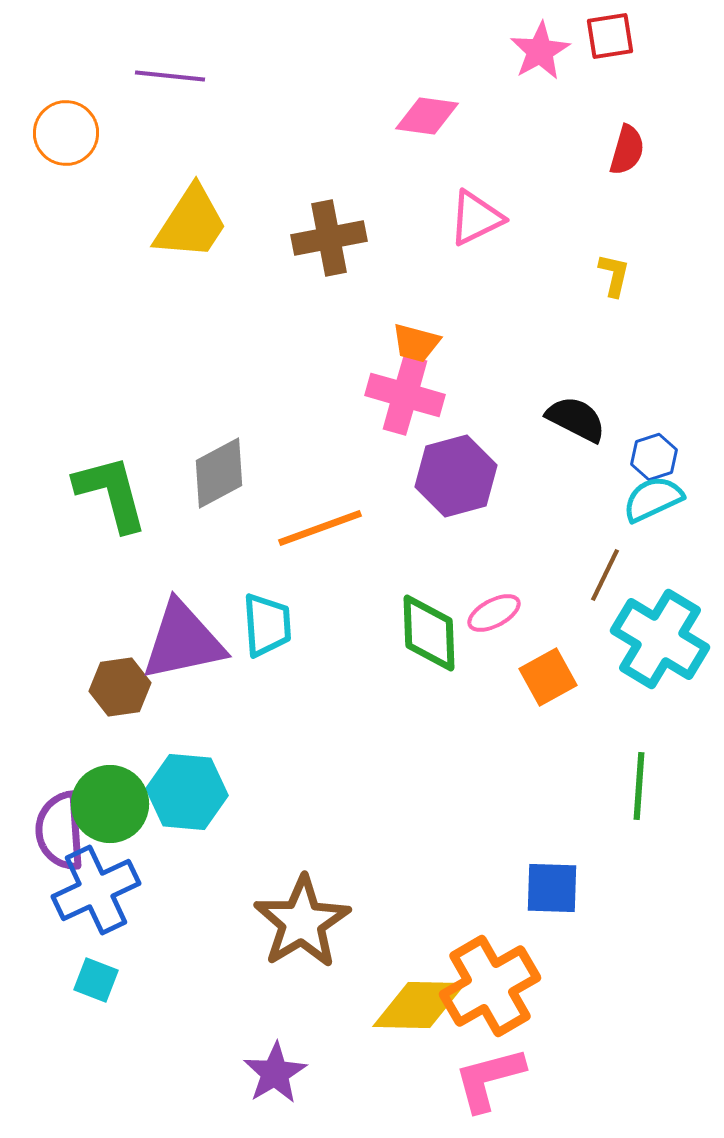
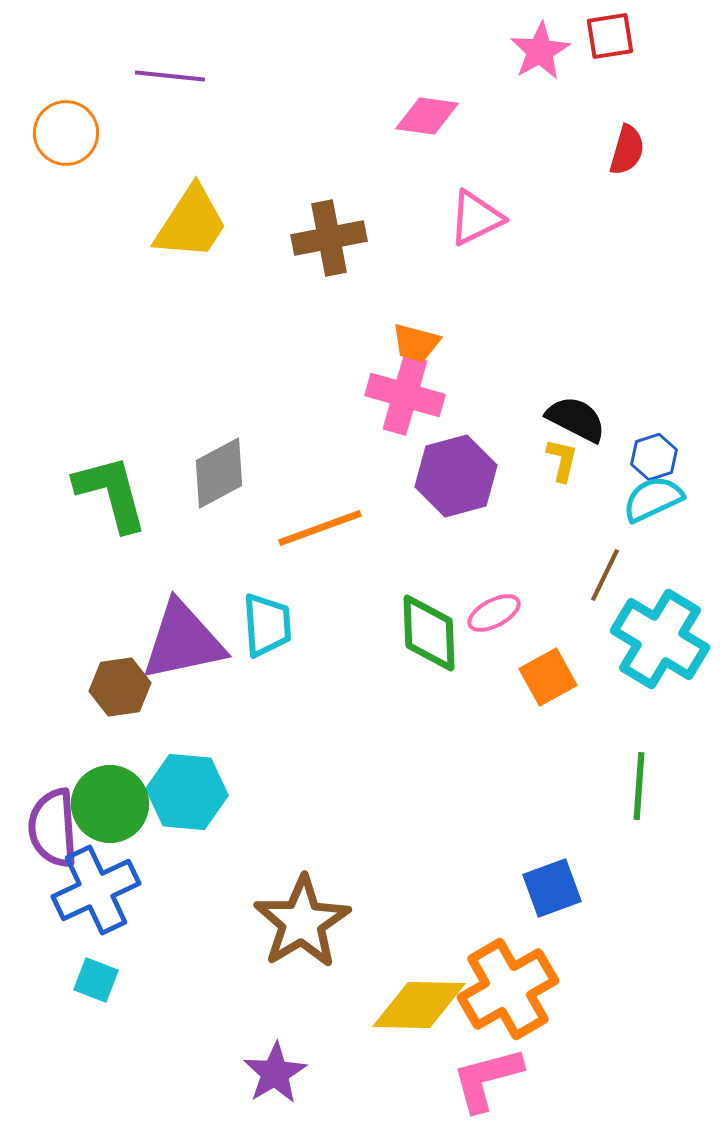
yellow L-shape: moved 52 px left, 185 px down
purple semicircle: moved 7 px left, 3 px up
blue square: rotated 22 degrees counterclockwise
orange cross: moved 18 px right, 3 px down
pink L-shape: moved 2 px left
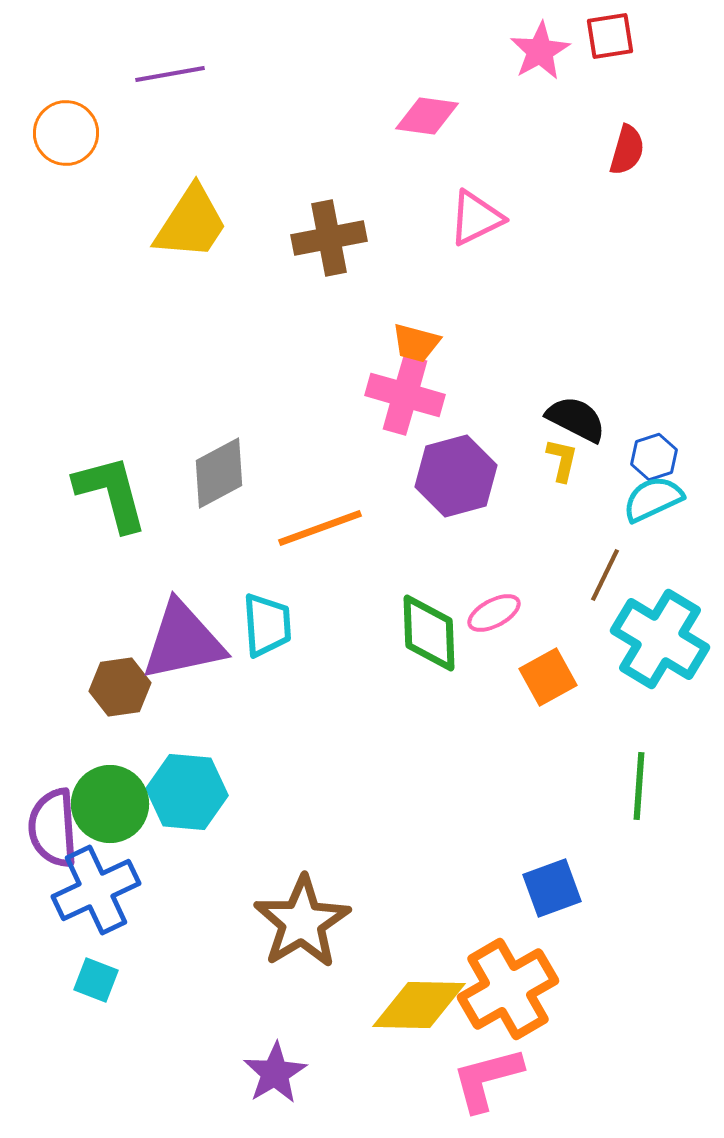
purple line: moved 2 px up; rotated 16 degrees counterclockwise
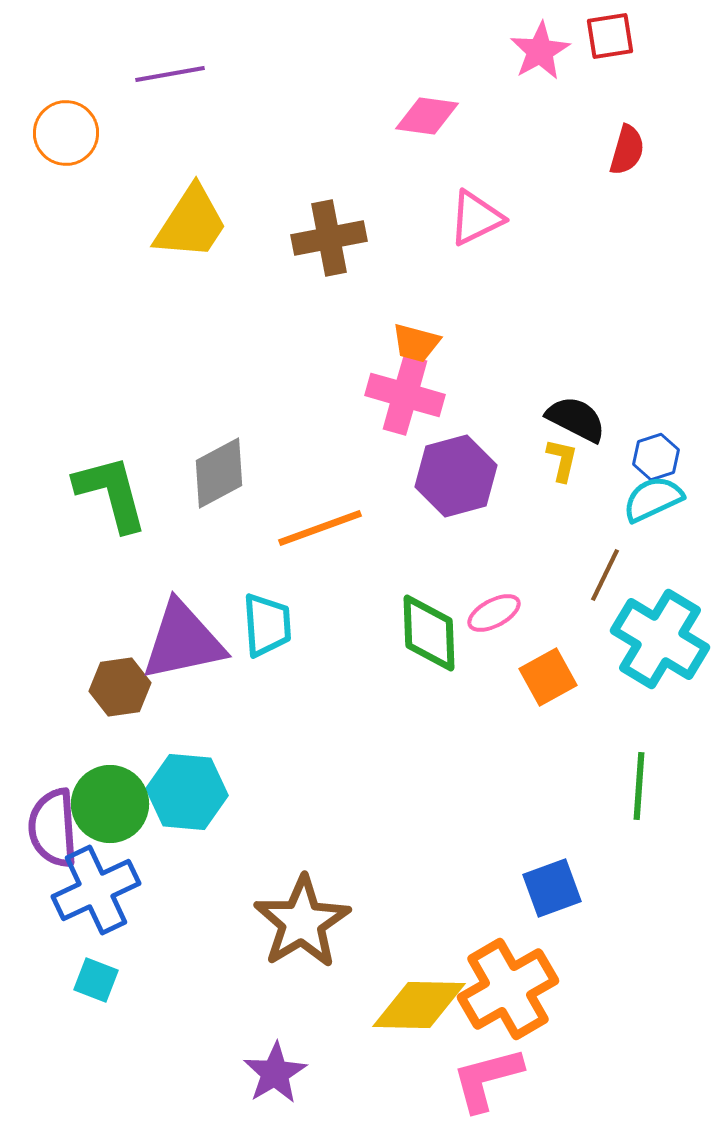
blue hexagon: moved 2 px right
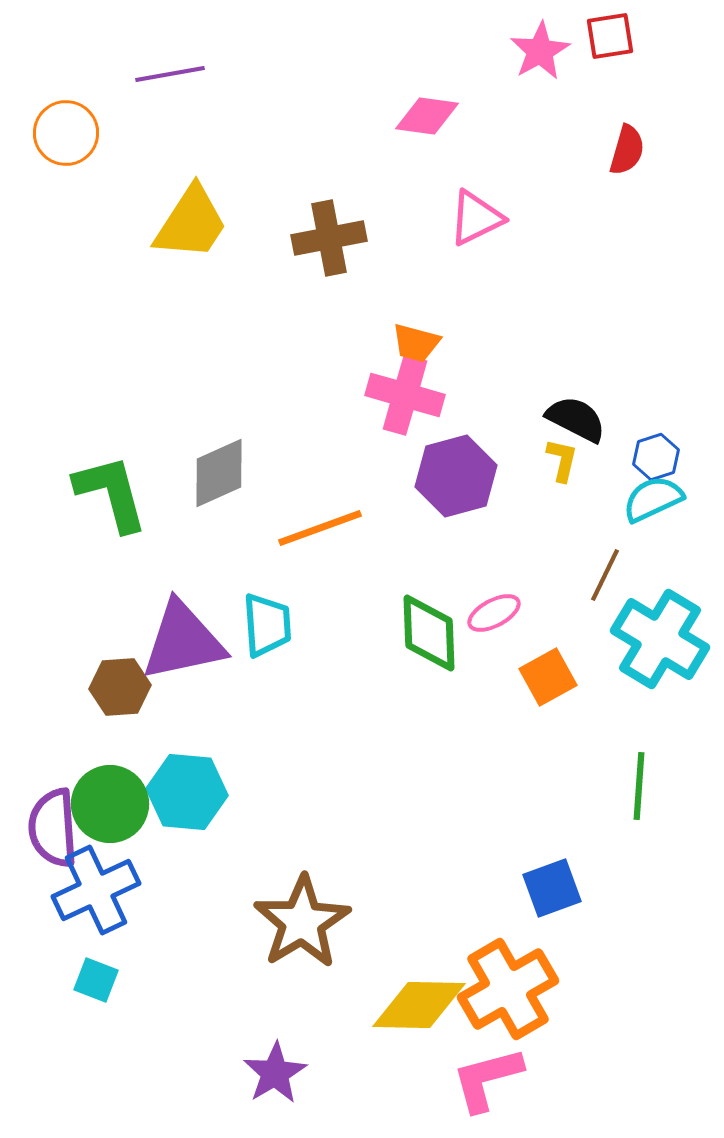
gray diamond: rotated 4 degrees clockwise
brown hexagon: rotated 4 degrees clockwise
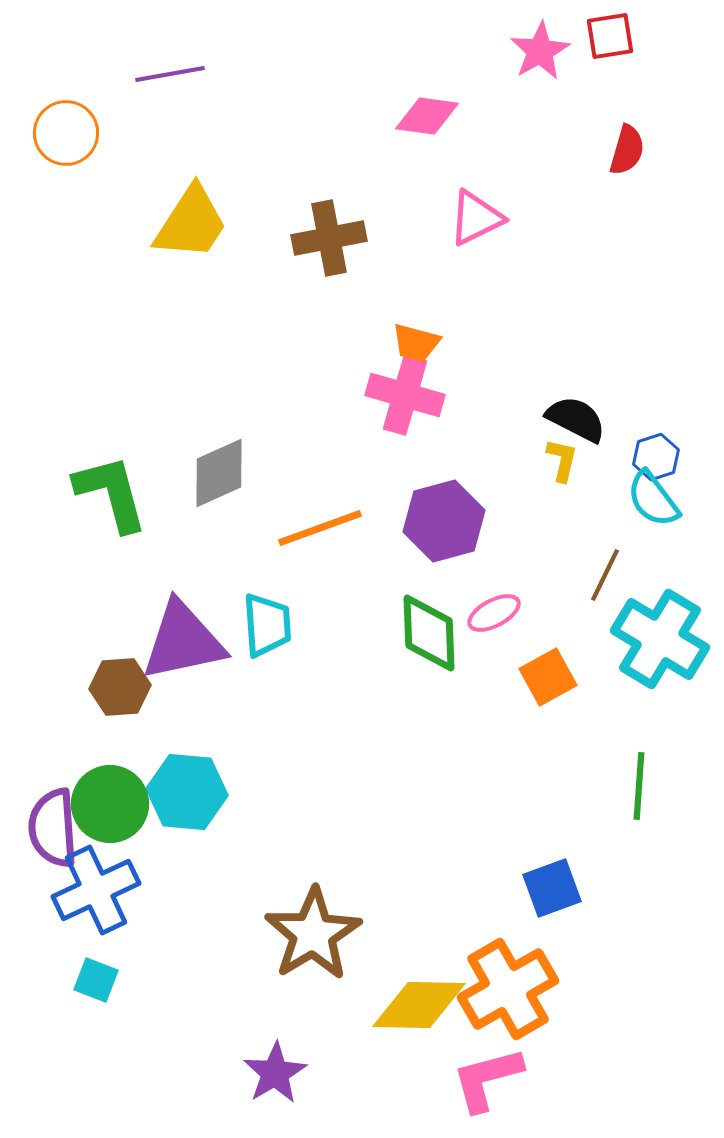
purple hexagon: moved 12 px left, 45 px down
cyan semicircle: rotated 102 degrees counterclockwise
brown star: moved 11 px right, 12 px down
